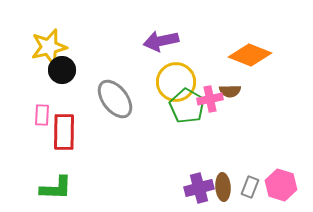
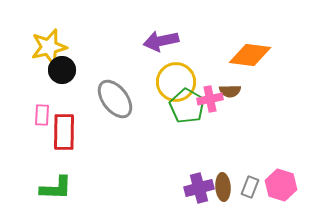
orange diamond: rotated 15 degrees counterclockwise
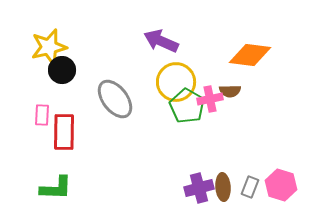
purple arrow: rotated 36 degrees clockwise
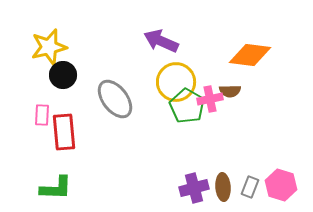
black circle: moved 1 px right, 5 px down
red rectangle: rotated 6 degrees counterclockwise
purple cross: moved 5 px left
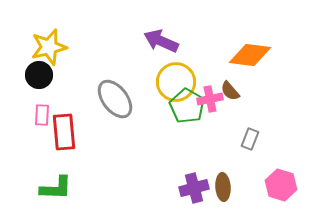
black circle: moved 24 px left
brown semicircle: rotated 50 degrees clockwise
gray rectangle: moved 48 px up
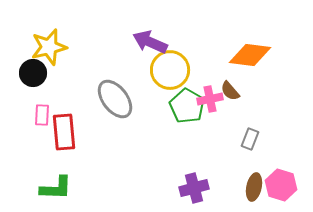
purple arrow: moved 11 px left, 1 px down
black circle: moved 6 px left, 2 px up
yellow circle: moved 6 px left, 12 px up
brown ellipse: moved 31 px right; rotated 16 degrees clockwise
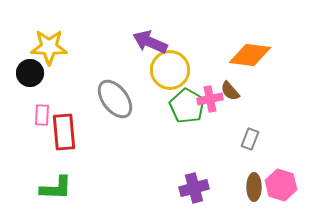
yellow star: rotated 15 degrees clockwise
black circle: moved 3 px left
brown ellipse: rotated 12 degrees counterclockwise
